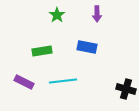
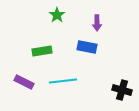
purple arrow: moved 9 px down
black cross: moved 4 px left, 1 px down
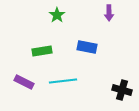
purple arrow: moved 12 px right, 10 px up
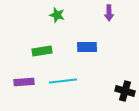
green star: rotated 21 degrees counterclockwise
blue rectangle: rotated 12 degrees counterclockwise
purple rectangle: rotated 30 degrees counterclockwise
black cross: moved 3 px right, 1 px down
